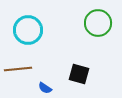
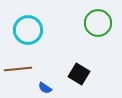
black square: rotated 15 degrees clockwise
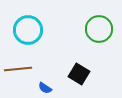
green circle: moved 1 px right, 6 px down
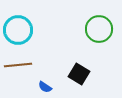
cyan circle: moved 10 px left
brown line: moved 4 px up
blue semicircle: moved 1 px up
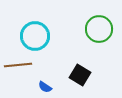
cyan circle: moved 17 px right, 6 px down
black square: moved 1 px right, 1 px down
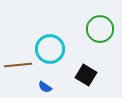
green circle: moved 1 px right
cyan circle: moved 15 px right, 13 px down
black square: moved 6 px right
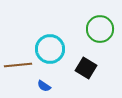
black square: moved 7 px up
blue semicircle: moved 1 px left, 1 px up
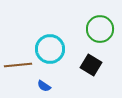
black square: moved 5 px right, 3 px up
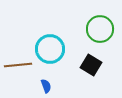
blue semicircle: moved 2 px right; rotated 144 degrees counterclockwise
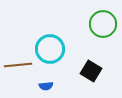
green circle: moved 3 px right, 5 px up
black square: moved 6 px down
blue semicircle: rotated 104 degrees clockwise
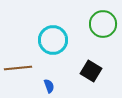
cyan circle: moved 3 px right, 9 px up
brown line: moved 3 px down
blue semicircle: moved 3 px right; rotated 104 degrees counterclockwise
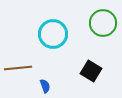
green circle: moved 1 px up
cyan circle: moved 6 px up
blue semicircle: moved 4 px left
